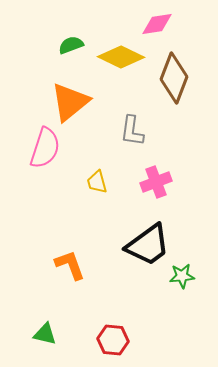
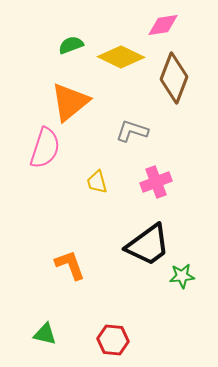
pink diamond: moved 6 px right, 1 px down
gray L-shape: rotated 100 degrees clockwise
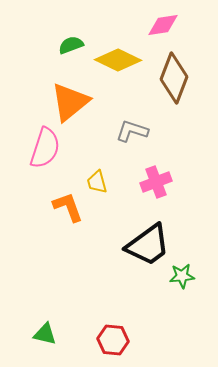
yellow diamond: moved 3 px left, 3 px down
orange L-shape: moved 2 px left, 58 px up
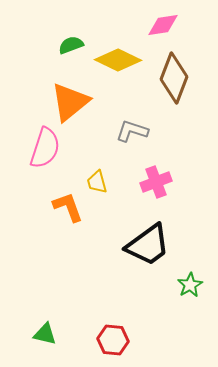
green star: moved 8 px right, 9 px down; rotated 25 degrees counterclockwise
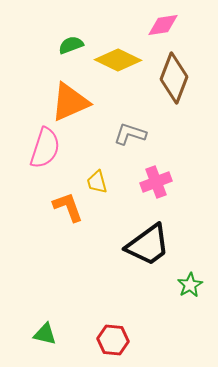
orange triangle: rotated 15 degrees clockwise
gray L-shape: moved 2 px left, 3 px down
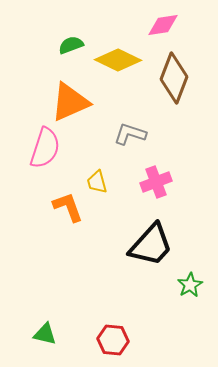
black trapezoid: moved 3 px right; rotated 12 degrees counterclockwise
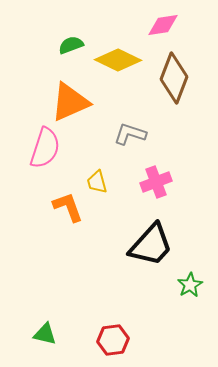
red hexagon: rotated 12 degrees counterclockwise
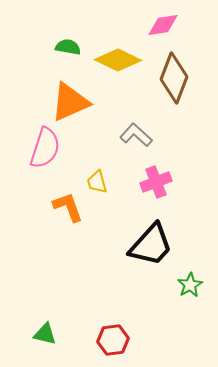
green semicircle: moved 3 px left, 2 px down; rotated 30 degrees clockwise
gray L-shape: moved 6 px right, 1 px down; rotated 24 degrees clockwise
